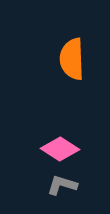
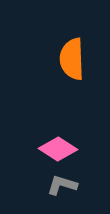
pink diamond: moved 2 px left
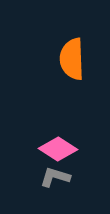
gray L-shape: moved 7 px left, 8 px up
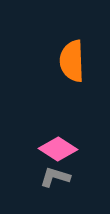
orange semicircle: moved 2 px down
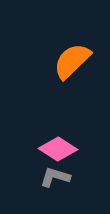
orange semicircle: rotated 48 degrees clockwise
